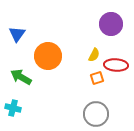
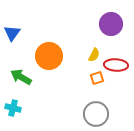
blue triangle: moved 5 px left, 1 px up
orange circle: moved 1 px right
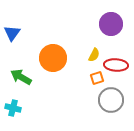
orange circle: moved 4 px right, 2 px down
gray circle: moved 15 px right, 14 px up
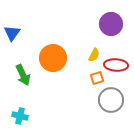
green arrow: moved 2 px right, 2 px up; rotated 145 degrees counterclockwise
cyan cross: moved 7 px right, 8 px down
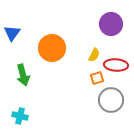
orange circle: moved 1 px left, 10 px up
green arrow: rotated 10 degrees clockwise
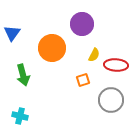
purple circle: moved 29 px left
orange square: moved 14 px left, 2 px down
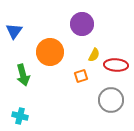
blue triangle: moved 2 px right, 2 px up
orange circle: moved 2 px left, 4 px down
orange square: moved 2 px left, 4 px up
